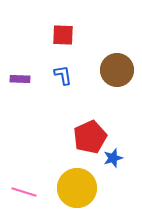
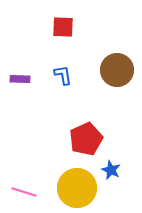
red square: moved 8 px up
red pentagon: moved 4 px left, 2 px down
blue star: moved 2 px left, 12 px down; rotated 30 degrees counterclockwise
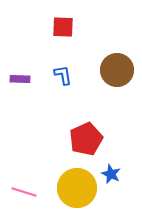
blue star: moved 4 px down
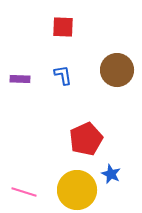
yellow circle: moved 2 px down
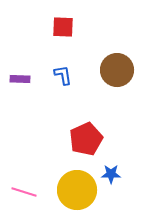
blue star: rotated 24 degrees counterclockwise
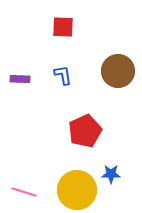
brown circle: moved 1 px right, 1 px down
red pentagon: moved 1 px left, 8 px up
